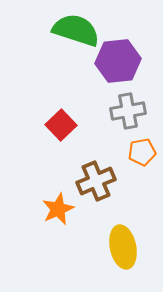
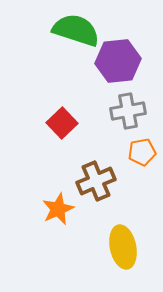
red square: moved 1 px right, 2 px up
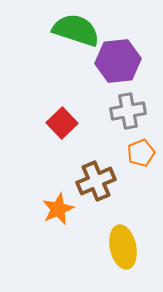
orange pentagon: moved 1 px left, 1 px down; rotated 12 degrees counterclockwise
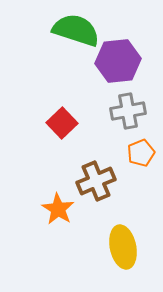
orange star: rotated 16 degrees counterclockwise
